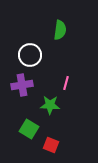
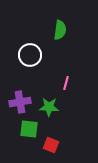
purple cross: moved 2 px left, 17 px down
green star: moved 1 px left, 2 px down
green square: rotated 24 degrees counterclockwise
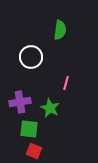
white circle: moved 1 px right, 2 px down
green star: moved 1 px right, 1 px down; rotated 24 degrees clockwise
red square: moved 17 px left, 6 px down
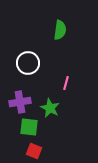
white circle: moved 3 px left, 6 px down
green square: moved 2 px up
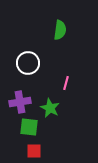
red square: rotated 21 degrees counterclockwise
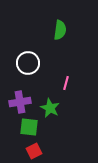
red square: rotated 28 degrees counterclockwise
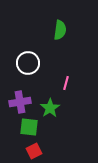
green star: rotated 12 degrees clockwise
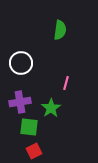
white circle: moved 7 px left
green star: moved 1 px right
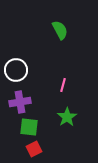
green semicircle: rotated 36 degrees counterclockwise
white circle: moved 5 px left, 7 px down
pink line: moved 3 px left, 2 px down
green star: moved 16 px right, 9 px down
red square: moved 2 px up
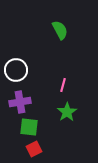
green star: moved 5 px up
